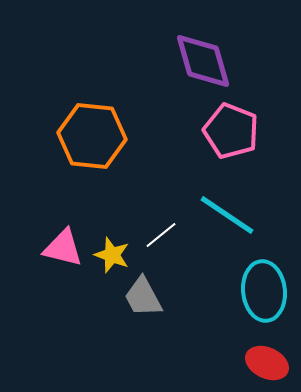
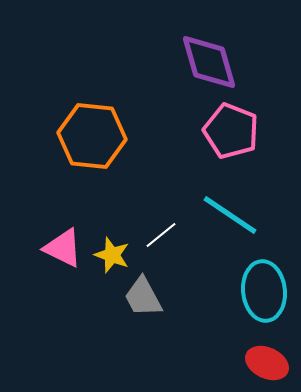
purple diamond: moved 6 px right, 1 px down
cyan line: moved 3 px right
pink triangle: rotated 12 degrees clockwise
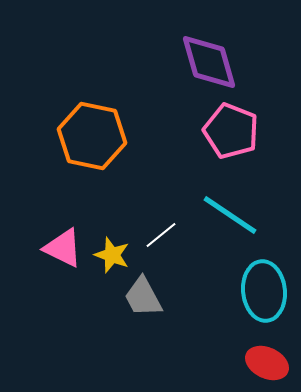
orange hexagon: rotated 6 degrees clockwise
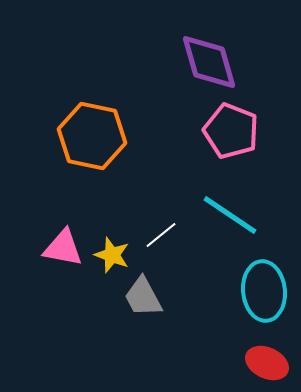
pink triangle: rotated 15 degrees counterclockwise
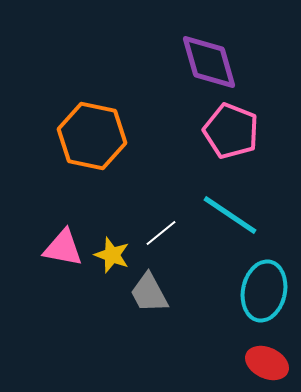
white line: moved 2 px up
cyan ellipse: rotated 18 degrees clockwise
gray trapezoid: moved 6 px right, 4 px up
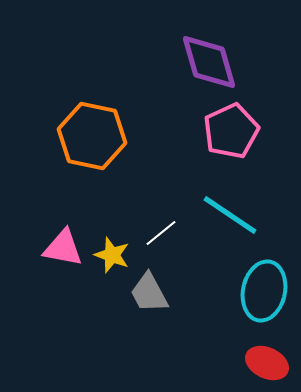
pink pentagon: rotated 26 degrees clockwise
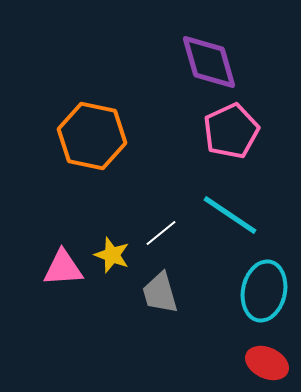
pink triangle: moved 20 px down; rotated 15 degrees counterclockwise
gray trapezoid: moved 11 px right; rotated 12 degrees clockwise
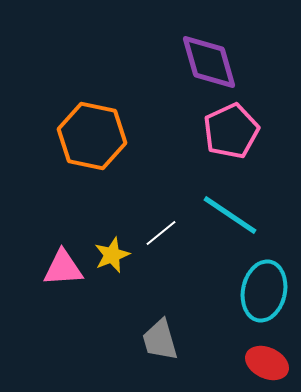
yellow star: rotated 30 degrees clockwise
gray trapezoid: moved 47 px down
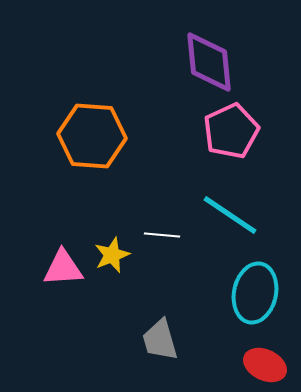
purple diamond: rotated 10 degrees clockwise
orange hexagon: rotated 8 degrees counterclockwise
white line: moved 1 px right, 2 px down; rotated 44 degrees clockwise
cyan ellipse: moved 9 px left, 2 px down
red ellipse: moved 2 px left, 2 px down
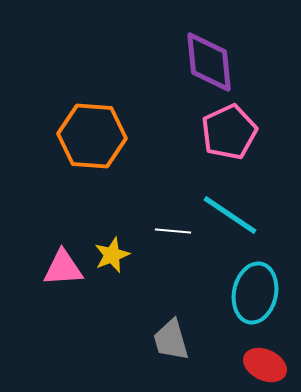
pink pentagon: moved 2 px left, 1 px down
white line: moved 11 px right, 4 px up
gray trapezoid: moved 11 px right
